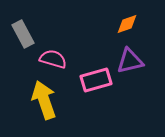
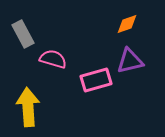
yellow arrow: moved 16 px left, 7 px down; rotated 15 degrees clockwise
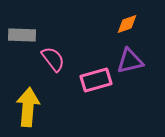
gray rectangle: moved 1 px left, 1 px down; rotated 60 degrees counterclockwise
pink semicircle: rotated 36 degrees clockwise
yellow arrow: rotated 9 degrees clockwise
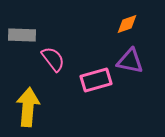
purple triangle: rotated 24 degrees clockwise
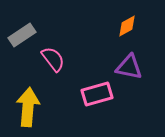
orange diamond: moved 2 px down; rotated 10 degrees counterclockwise
gray rectangle: rotated 36 degrees counterclockwise
purple triangle: moved 1 px left, 6 px down
pink rectangle: moved 1 px right, 14 px down
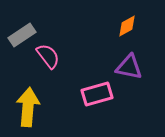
pink semicircle: moved 5 px left, 3 px up
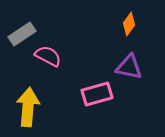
orange diamond: moved 2 px right, 2 px up; rotated 25 degrees counterclockwise
gray rectangle: moved 1 px up
pink semicircle: rotated 24 degrees counterclockwise
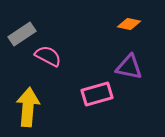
orange diamond: rotated 65 degrees clockwise
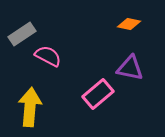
purple triangle: moved 1 px right, 1 px down
pink rectangle: moved 1 px right; rotated 24 degrees counterclockwise
yellow arrow: moved 2 px right
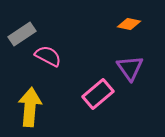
purple triangle: rotated 44 degrees clockwise
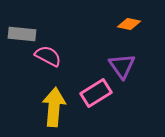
gray rectangle: rotated 40 degrees clockwise
purple triangle: moved 8 px left, 2 px up
pink rectangle: moved 2 px left, 1 px up; rotated 8 degrees clockwise
yellow arrow: moved 24 px right
